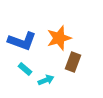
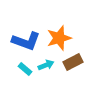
blue L-shape: moved 4 px right
brown rectangle: rotated 42 degrees clockwise
cyan arrow: moved 15 px up
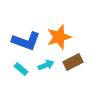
orange star: moved 1 px up
cyan rectangle: moved 4 px left
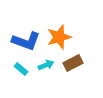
brown rectangle: moved 1 px down
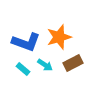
blue L-shape: moved 1 px down
cyan arrow: moved 1 px left; rotated 56 degrees clockwise
cyan rectangle: moved 2 px right
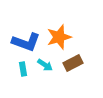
cyan rectangle: rotated 40 degrees clockwise
